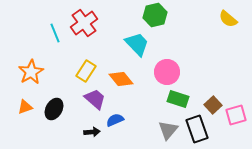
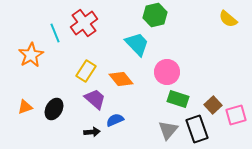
orange star: moved 17 px up
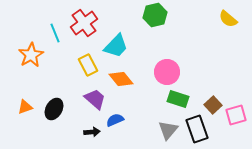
cyan trapezoid: moved 21 px left, 2 px down; rotated 88 degrees clockwise
yellow rectangle: moved 2 px right, 6 px up; rotated 60 degrees counterclockwise
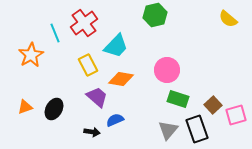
pink circle: moved 2 px up
orange diamond: rotated 40 degrees counterclockwise
purple trapezoid: moved 2 px right, 2 px up
black arrow: rotated 14 degrees clockwise
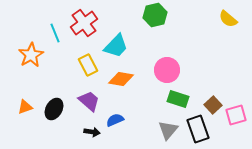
purple trapezoid: moved 8 px left, 4 px down
black rectangle: moved 1 px right
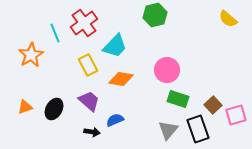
cyan trapezoid: moved 1 px left
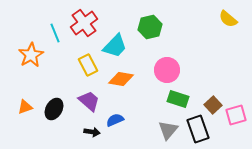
green hexagon: moved 5 px left, 12 px down
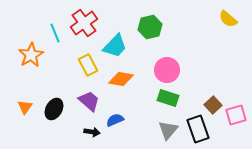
green rectangle: moved 10 px left, 1 px up
orange triangle: rotated 35 degrees counterclockwise
